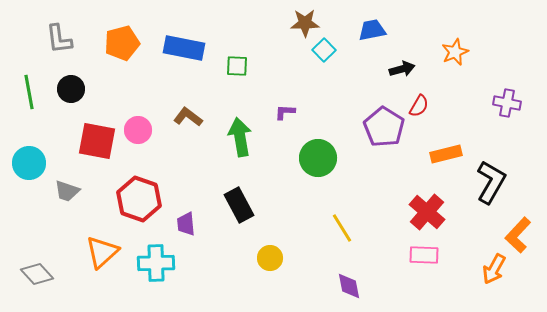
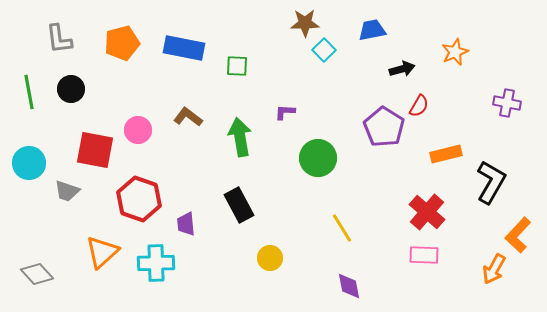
red square: moved 2 px left, 9 px down
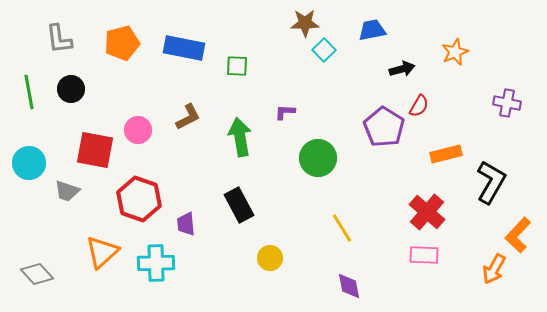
brown L-shape: rotated 116 degrees clockwise
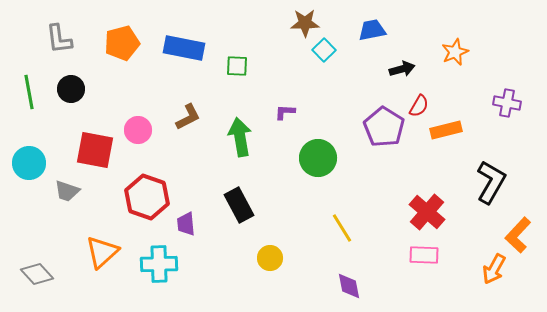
orange rectangle: moved 24 px up
red hexagon: moved 8 px right, 2 px up
cyan cross: moved 3 px right, 1 px down
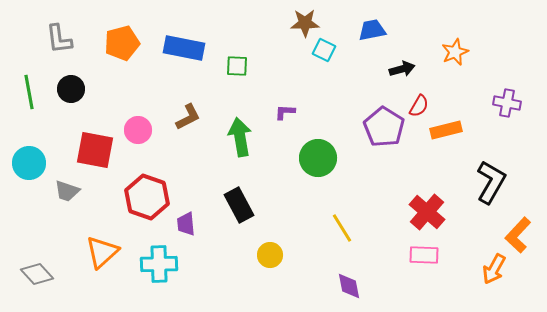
cyan square: rotated 20 degrees counterclockwise
yellow circle: moved 3 px up
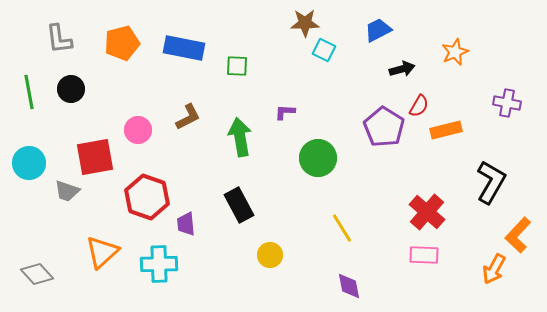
blue trapezoid: moved 6 px right; rotated 16 degrees counterclockwise
red square: moved 7 px down; rotated 21 degrees counterclockwise
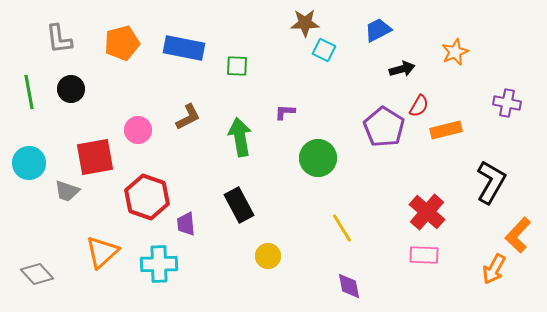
yellow circle: moved 2 px left, 1 px down
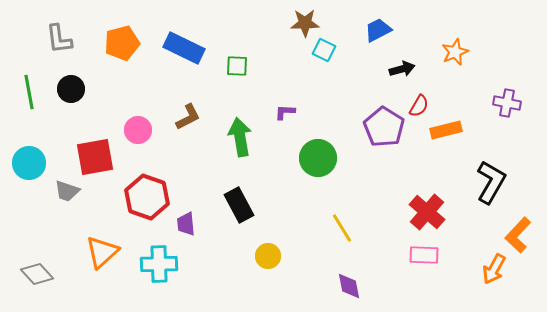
blue rectangle: rotated 15 degrees clockwise
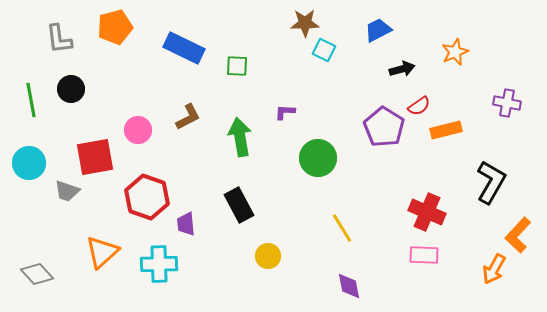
orange pentagon: moved 7 px left, 16 px up
green line: moved 2 px right, 8 px down
red semicircle: rotated 25 degrees clockwise
red cross: rotated 18 degrees counterclockwise
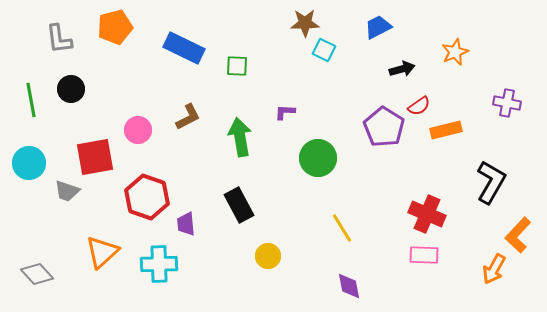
blue trapezoid: moved 3 px up
red cross: moved 2 px down
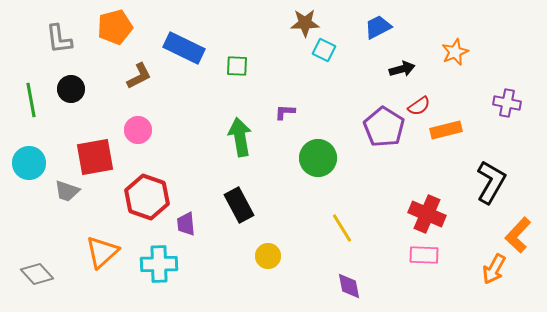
brown L-shape: moved 49 px left, 41 px up
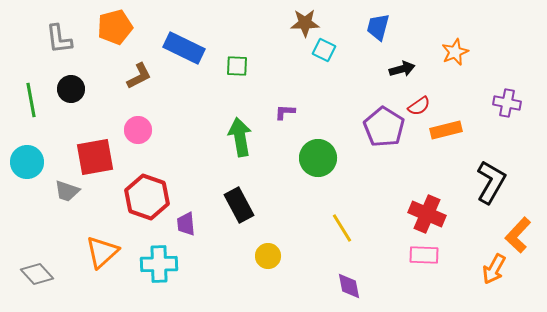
blue trapezoid: rotated 48 degrees counterclockwise
cyan circle: moved 2 px left, 1 px up
